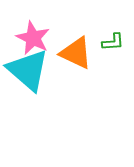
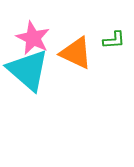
green L-shape: moved 1 px right, 2 px up
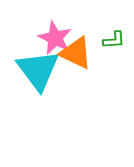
pink star: moved 22 px right
cyan triangle: moved 10 px right; rotated 12 degrees clockwise
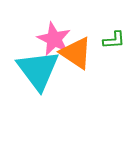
pink star: moved 1 px left, 1 px down
orange triangle: rotated 9 degrees clockwise
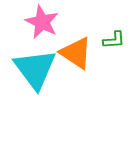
pink star: moved 12 px left, 17 px up
cyan triangle: moved 3 px left, 1 px up
